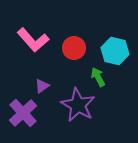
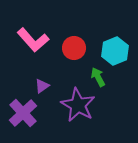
cyan hexagon: rotated 24 degrees clockwise
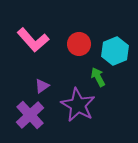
red circle: moved 5 px right, 4 px up
purple cross: moved 7 px right, 2 px down
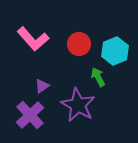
pink L-shape: moved 1 px up
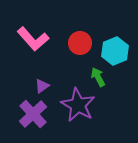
red circle: moved 1 px right, 1 px up
purple cross: moved 3 px right, 1 px up
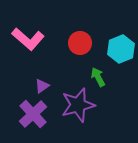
pink L-shape: moved 5 px left; rotated 8 degrees counterclockwise
cyan hexagon: moved 6 px right, 2 px up
purple star: rotated 28 degrees clockwise
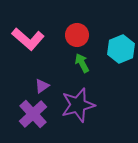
red circle: moved 3 px left, 8 px up
green arrow: moved 16 px left, 14 px up
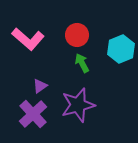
purple triangle: moved 2 px left
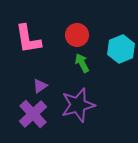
pink L-shape: rotated 40 degrees clockwise
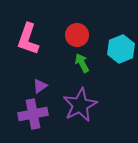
pink L-shape: rotated 28 degrees clockwise
purple star: moved 2 px right; rotated 12 degrees counterclockwise
purple cross: rotated 32 degrees clockwise
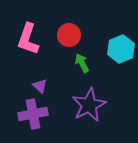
red circle: moved 8 px left
purple triangle: rotated 42 degrees counterclockwise
purple star: moved 9 px right
